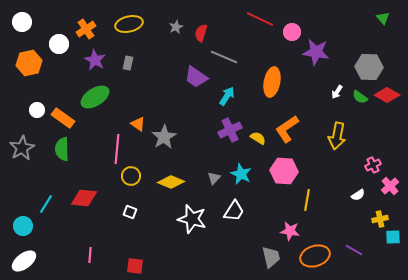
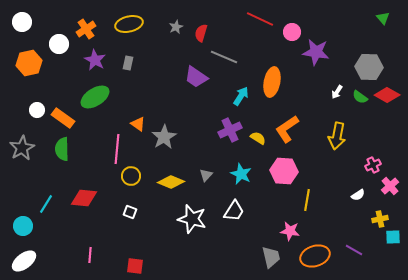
cyan arrow at (227, 96): moved 14 px right
gray triangle at (214, 178): moved 8 px left, 3 px up
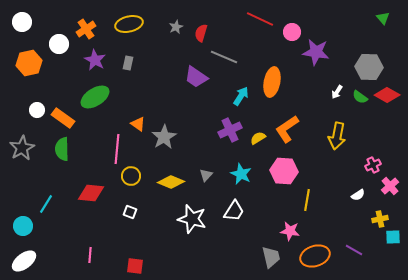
yellow semicircle at (258, 138): rotated 63 degrees counterclockwise
red diamond at (84, 198): moved 7 px right, 5 px up
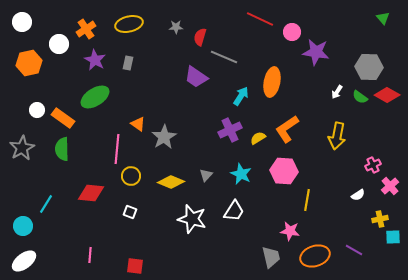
gray star at (176, 27): rotated 24 degrees clockwise
red semicircle at (201, 33): moved 1 px left, 4 px down
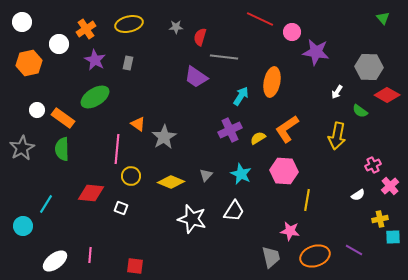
gray line at (224, 57): rotated 16 degrees counterclockwise
green semicircle at (360, 97): moved 14 px down
white square at (130, 212): moved 9 px left, 4 px up
white ellipse at (24, 261): moved 31 px right
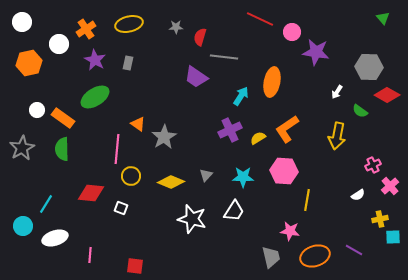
cyan star at (241, 174): moved 2 px right, 3 px down; rotated 25 degrees counterclockwise
white ellipse at (55, 261): moved 23 px up; rotated 20 degrees clockwise
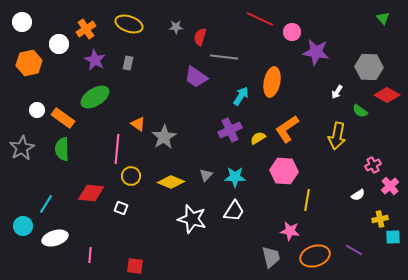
yellow ellipse at (129, 24): rotated 32 degrees clockwise
cyan star at (243, 177): moved 8 px left
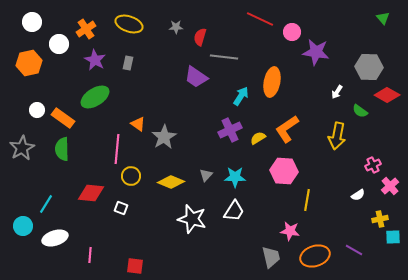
white circle at (22, 22): moved 10 px right
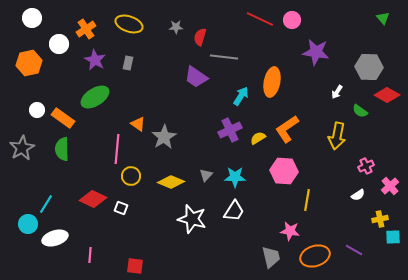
white circle at (32, 22): moved 4 px up
pink circle at (292, 32): moved 12 px up
pink cross at (373, 165): moved 7 px left, 1 px down
red diamond at (91, 193): moved 2 px right, 6 px down; rotated 20 degrees clockwise
cyan circle at (23, 226): moved 5 px right, 2 px up
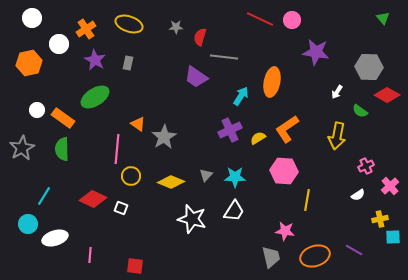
cyan line at (46, 204): moved 2 px left, 8 px up
pink star at (290, 231): moved 5 px left
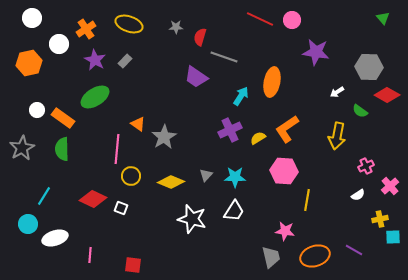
gray line at (224, 57): rotated 12 degrees clockwise
gray rectangle at (128, 63): moved 3 px left, 2 px up; rotated 32 degrees clockwise
white arrow at (337, 92): rotated 24 degrees clockwise
red square at (135, 266): moved 2 px left, 1 px up
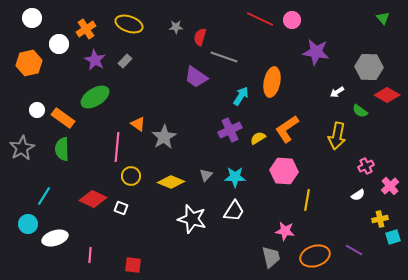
pink line at (117, 149): moved 2 px up
cyan square at (393, 237): rotated 14 degrees counterclockwise
